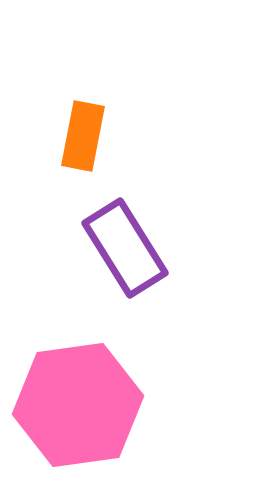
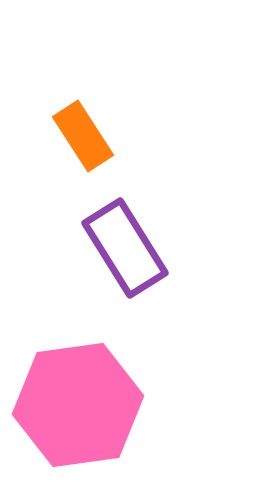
orange rectangle: rotated 44 degrees counterclockwise
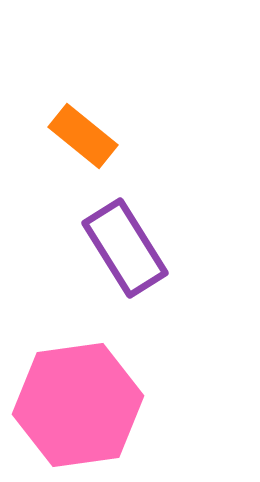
orange rectangle: rotated 18 degrees counterclockwise
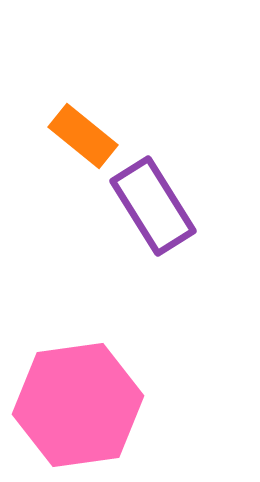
purple rectangle: moved 28 px right, 42 px up
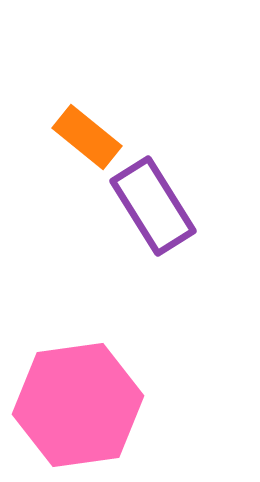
orange rectangle: moved 4 px right, 1 px down
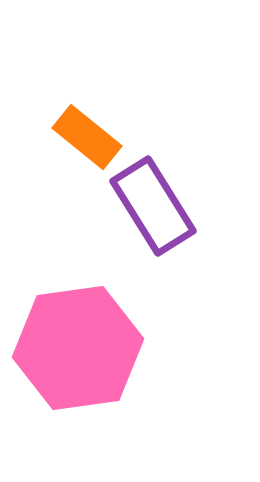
pink hexagon: moved 57 px up
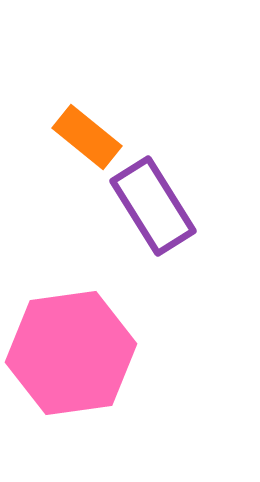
pink hexagon: moved 7 px left, 5 px down
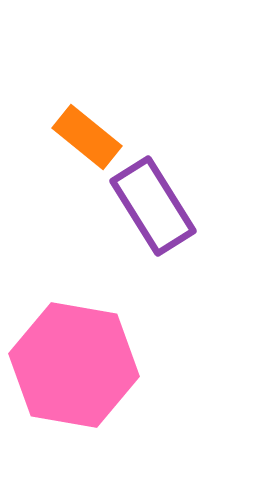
pink hexagon: moved 3 px right, 12 px down; rotated 18 degrees clockwise
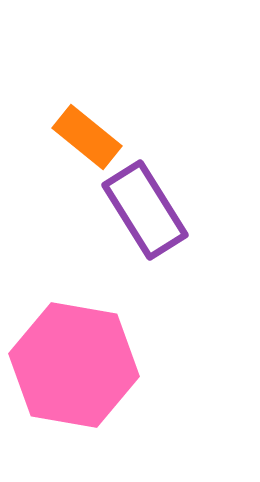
purple rectangle: moved 8 px left, 4 px down
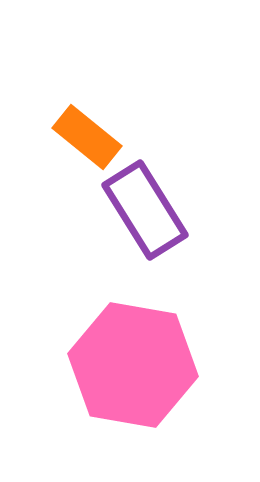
pink hexagon: moved 59 px right
